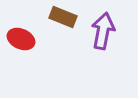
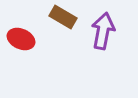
brown rectangle: rotated 8 degrees clockwise
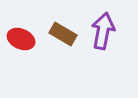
brown rectangle: moved 17 px down
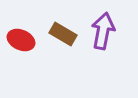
red ellipse: moved 1 px down
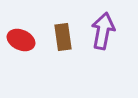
brown rectangle: moved 3 px down; rotated 52 degrees clockwise
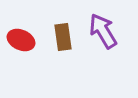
purple arrow: rotated 42 degrees counterclockwise
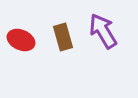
brown rectangle: rotated 8 degrees counterclockwise
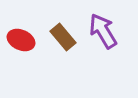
brown rectangle: rotated 24 degrees counterclockwise
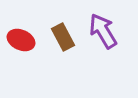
brown rectangle: rotated 12 degrees clockwise
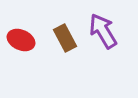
brown rectangle: moved 2 px right, 1 px down
